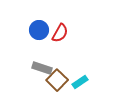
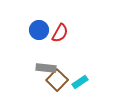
gray rectangle: moved 4 px right; rotated 12 degrees counterclockwise
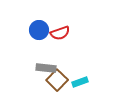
red semicircle: rotated 42 degrees clockwise
cyan rectangle: rotated 14 degrees clockwise
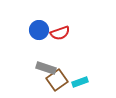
gray rectangle: rotated 12 degrees clockwise
brown square: rotated 10 degrees clockwise
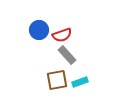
red semicircle: moved 2 px right, 2 px down
gray rectangle: moved 21 px right, 13 px up; rotated 30 degrees clockwise
brown square: rotated 25 degrees clockwise
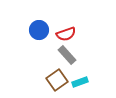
red semicircle: moved 4 px right, 1 px up
brown square: rotated 25 degrees counterclockwise
